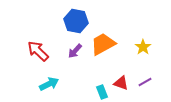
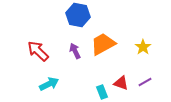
blue hexagon: moved 2 px right, 6 px up
purple arrow: rotated 112 degrees clockwise
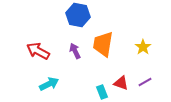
orange trapezoid: rotated 52 degrees counterclockwise
red arrow: rotated 15 degrees counterclockwise
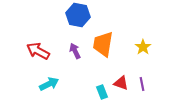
purple line: moved 3 px left, 2 px down; rotated 72 degrees counterclockwise
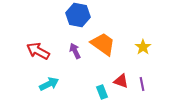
orange trapezoid: rotated 116 degrees clockwise
red triangle: moved 2 px up
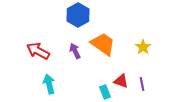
blue hexagon: rotated 20 degrees clockwise
cyan arrow: rotated 78 degrees counterclockwise
cyan rectangle: moved 3 px right
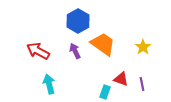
blue hexagon: moved 6 px down
red triangle: moved 2 px up
cyan rectangle: rotated 40 degrees clockwise
